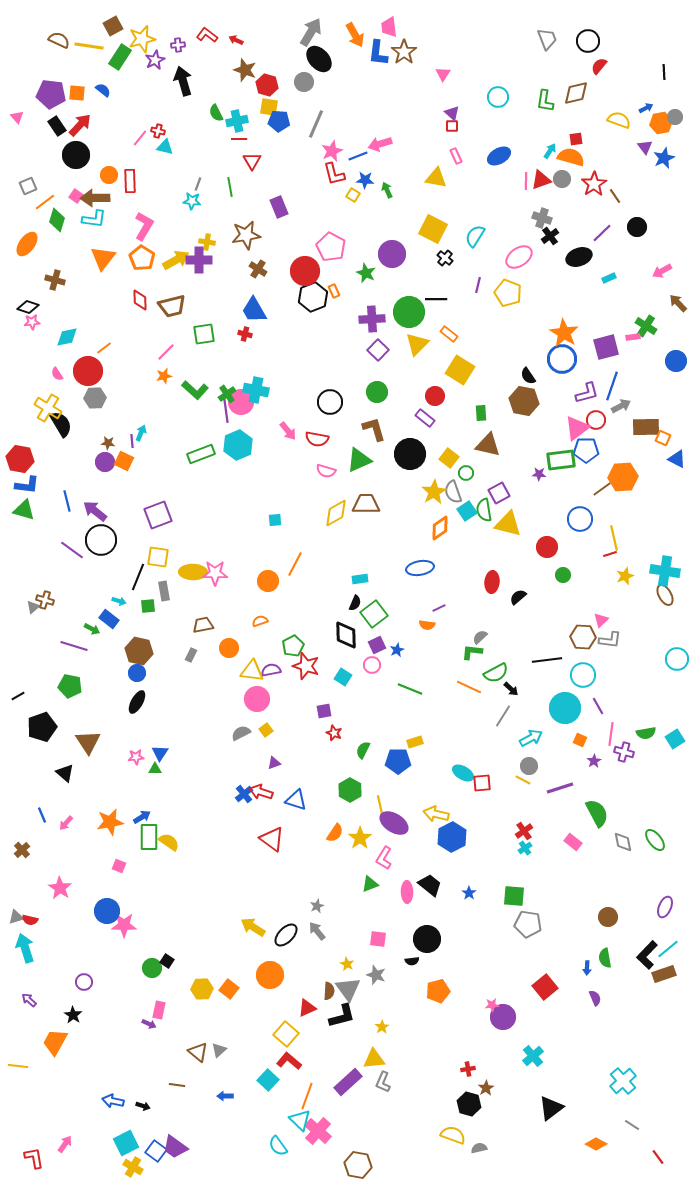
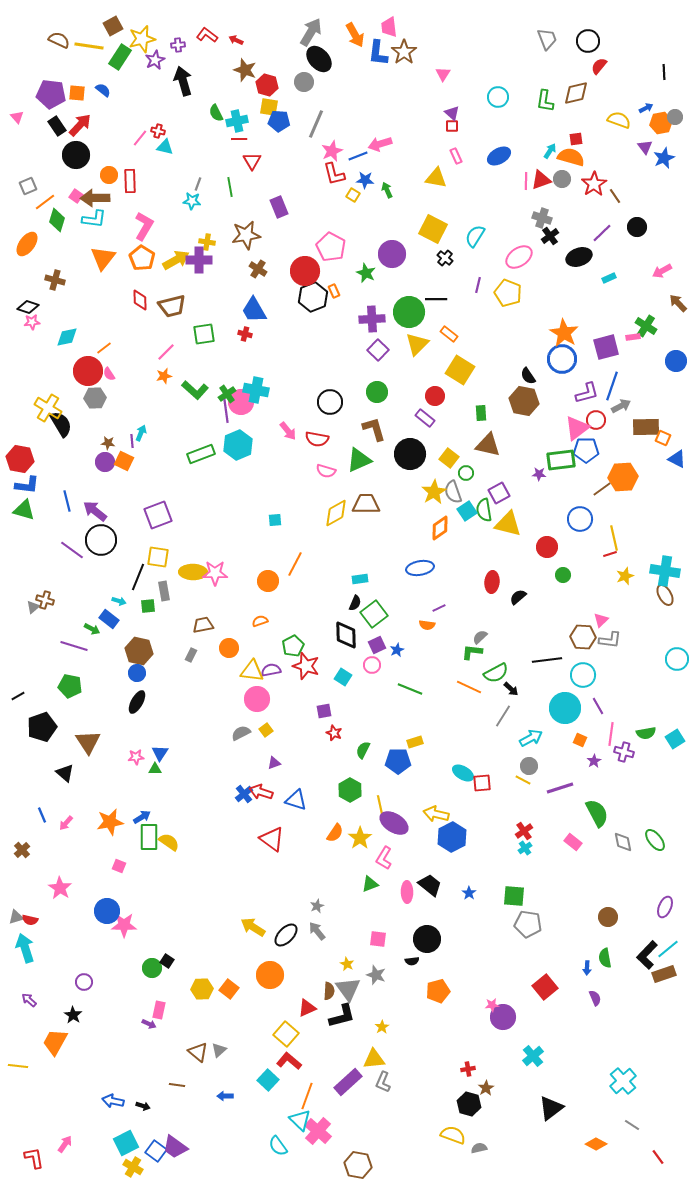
pink semicircle at (57, 374): moved 52 px right
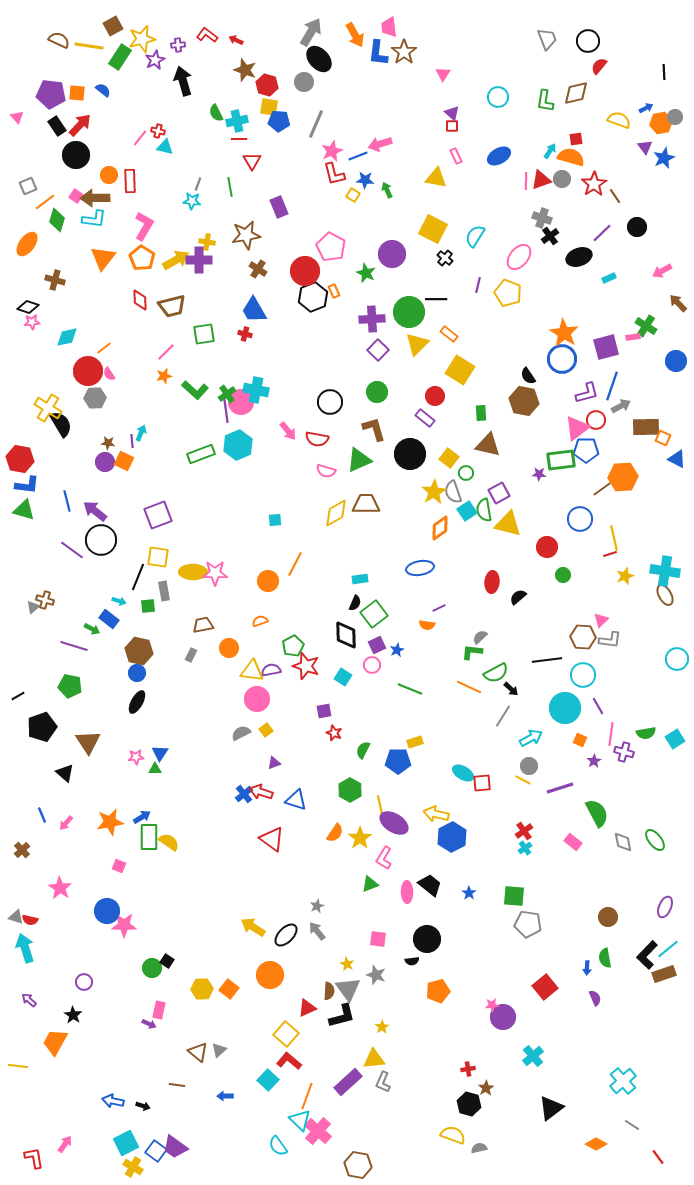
pink ellipse at (519, 257): rotated 16 degrees counterclockwise
gray triangle at (16, 917): rotated 35 degrees clockwise
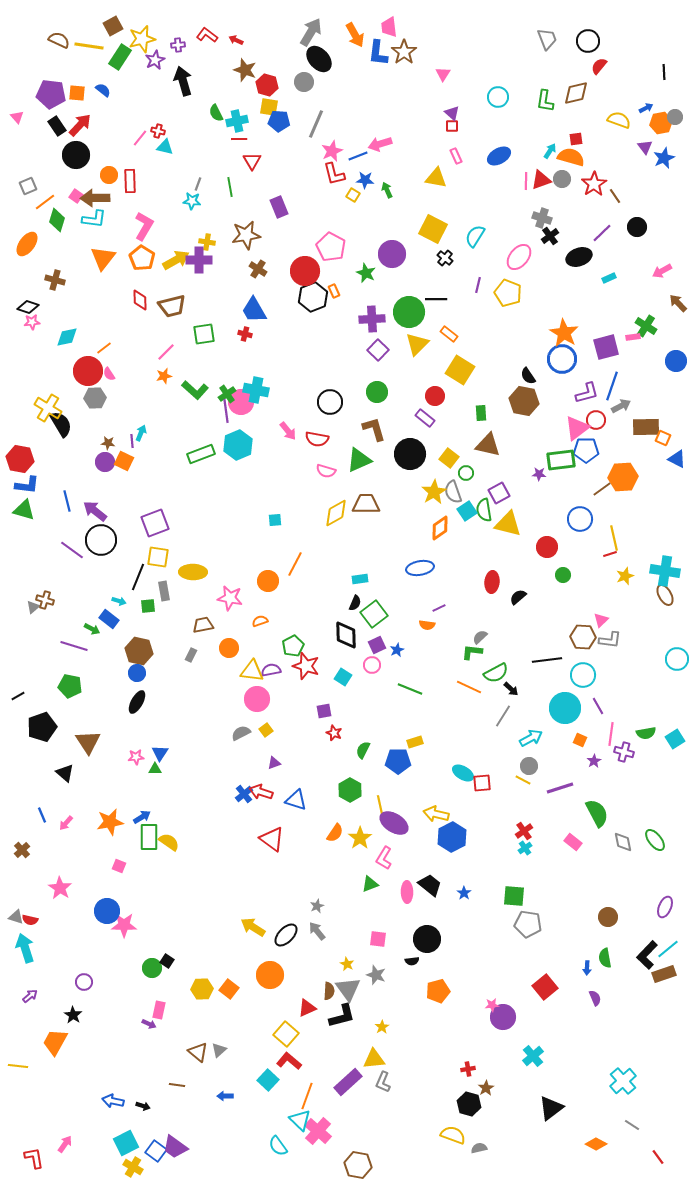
purple square at (158, 515): moved 3 px left, 8 px down
pink star at (215, 573): moved 15 px right, 25 px down; rotated 10 degrees clockwise
blue star at (469, 893): moved 5 px left
purple arrow at (29, 1000): moved 1 px right, 4 px up; rotated 98 degrees clockwise
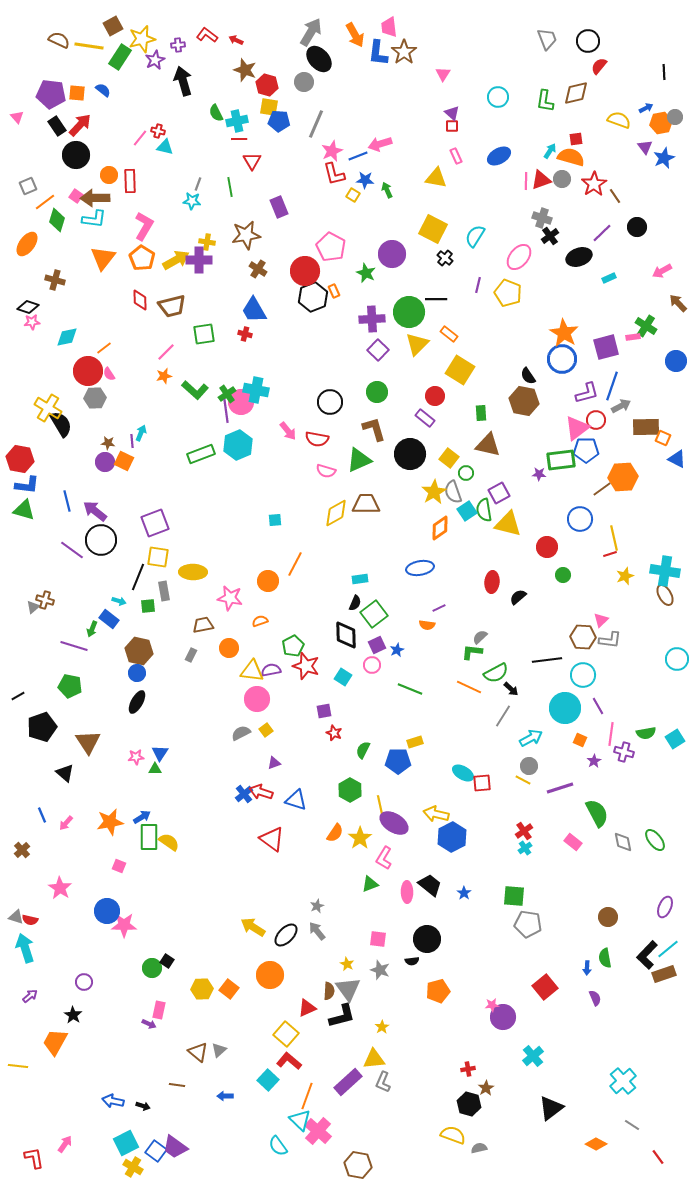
green arrow at (92, 629): rotated 84 degrees clockwise
gray star at (376, 975): moved 4 px right, 5 px up
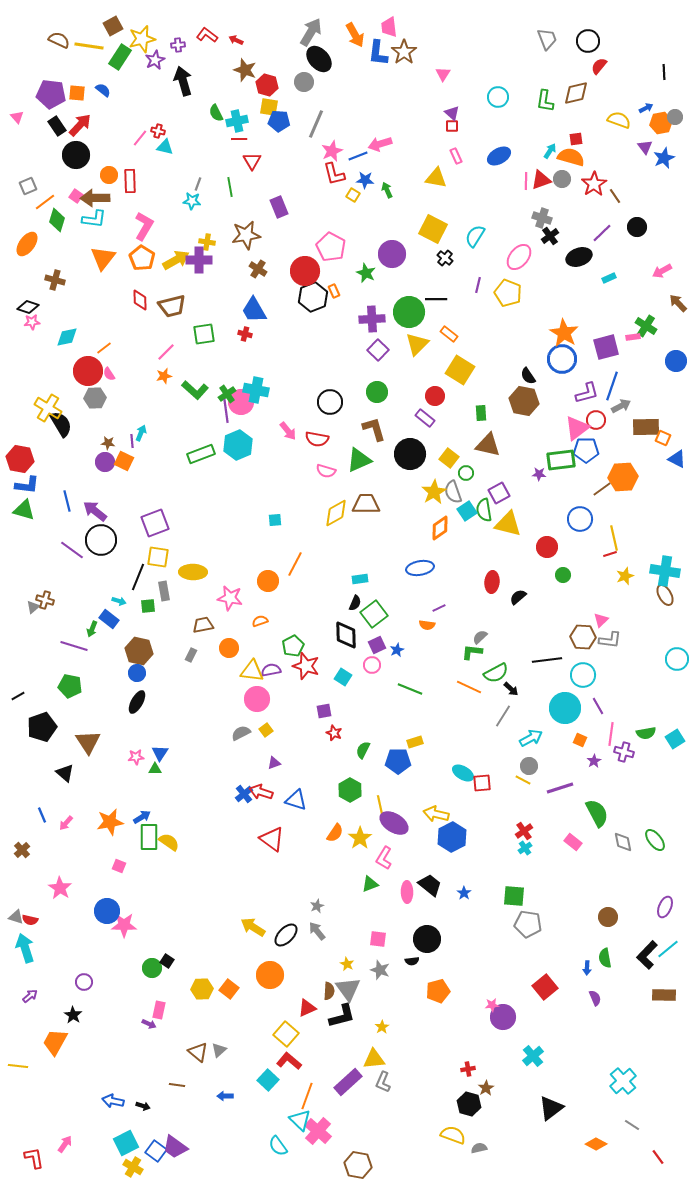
brown rectangle at (664, 974): moved 21 px down; rotated 20 degrees clockwise
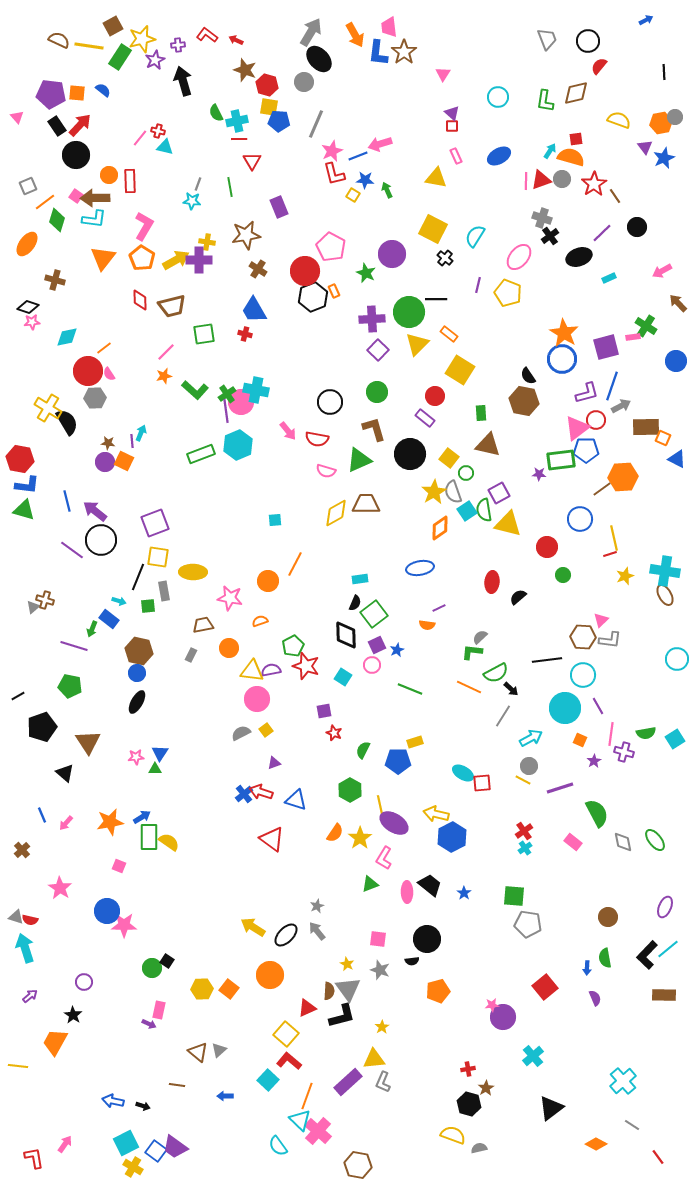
blue arrow at (646, 108): moved 88 px up
black semicircle at (61, 424): moved 6 px right, 2 px up
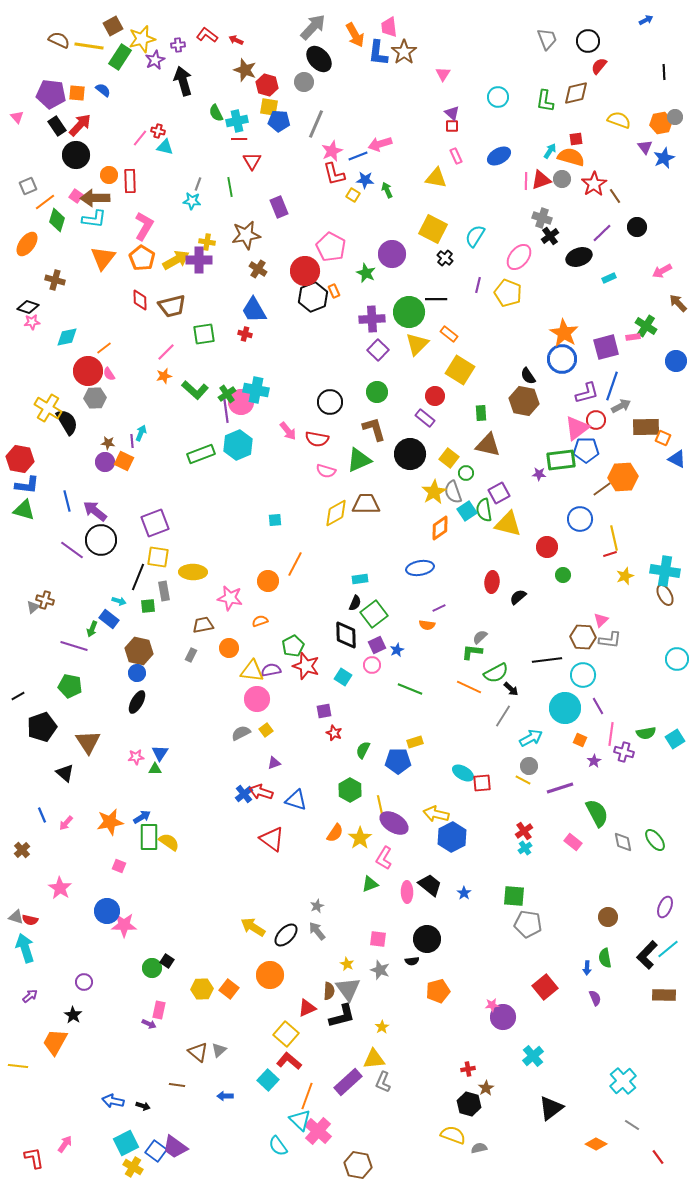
gray arrow at (311, 32): moved 2 px right, 5 px up; rotated 12 degrees clockwise
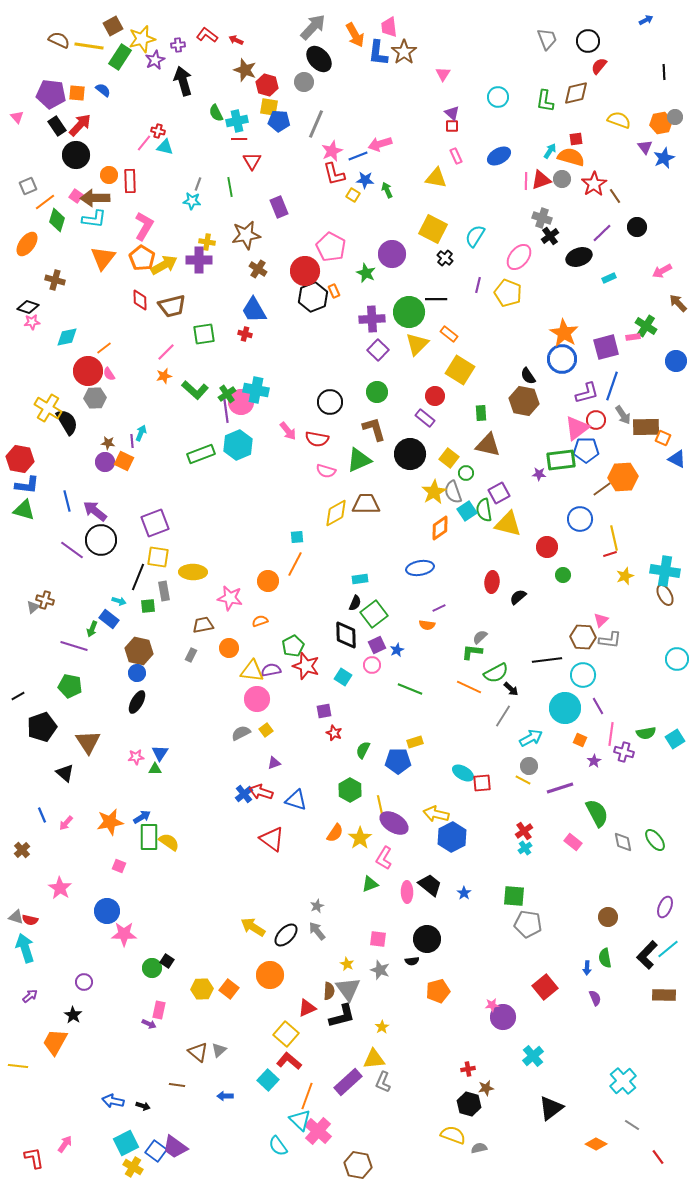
pink line at (140, 138): moved 4 px right, 5 px down
yellow arrow at (176, 260): moved 12 px left, 5 px down
gray arrow at (621, 406): moved 2 px right, 9 px down; rotated 84 degrees clockwise
cyan square at (275, 520): moved 22 px right, 17 px down
pink star at (124, 925): moved 9 px down
brown star at (486, 1088): rotated 21 degrees clockwise
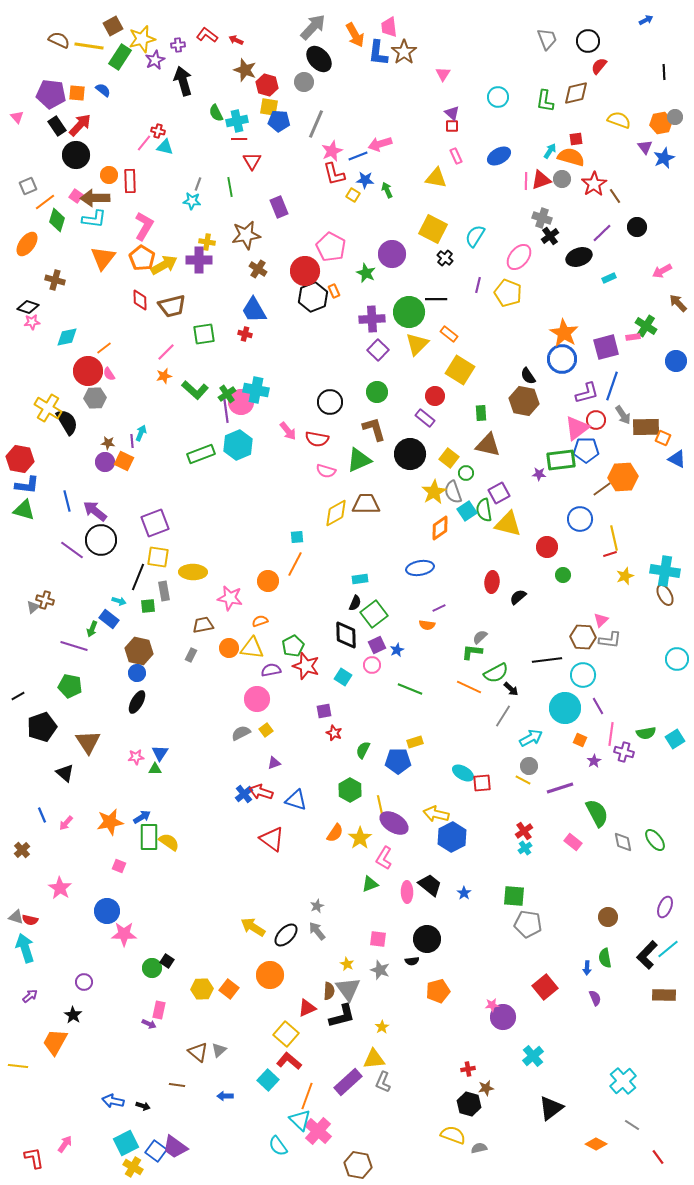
yellow triangle at (252, 671): moved 23 px up
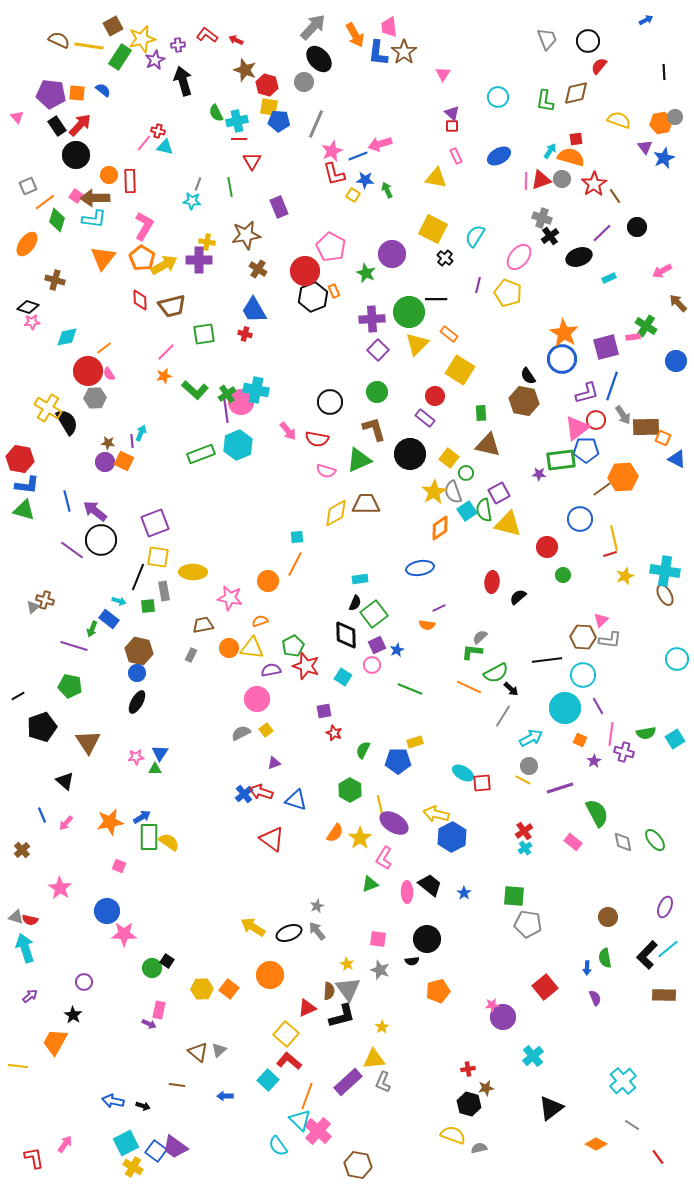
black triangle at (65, 773): moved 8 px down
black ellipse at (286, 935): moved 3 px right, 2 px up; rotated 25 degrees clockwise
